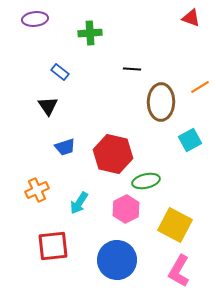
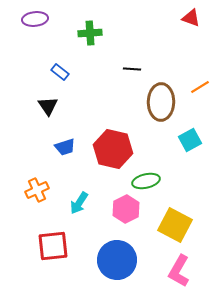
red hexagon: moved 5 px up
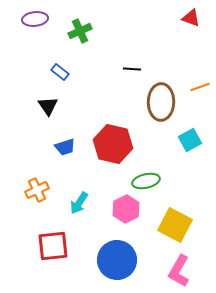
green cross: moved 10 px left, 2 px up; rotated 20 degrees counterclockwise
orange line: rotated 12 degrees clockwise
red hexagon: moved 5 px up
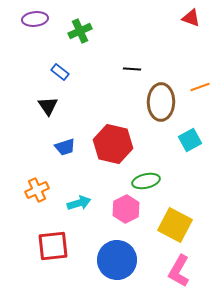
cyan arrow: rotated 140 degrees counterclockwise
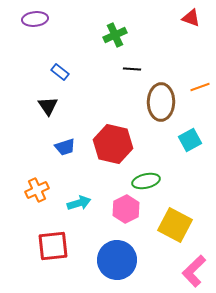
green cross: moved 35 px right, 4 px down
pink L-shape: moved 15 px right; rotated 16 degrees clockwise
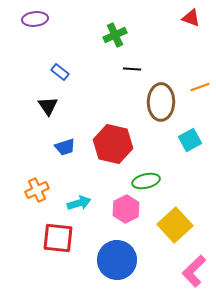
yellow square: rotated 20 degrees clockwise
red square: moved 5 px right, 8 px up; rotated 12 degrees clockwise
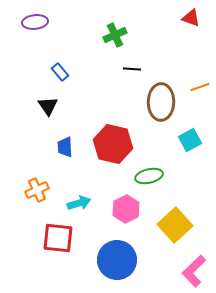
purple ellipse: moved 3 px down
blue rectangle: rotated 12 degrees clockwise
blue trapezoid: rotated 105 degrees clockwise
green ellipse: moved 3 px right, 5 px up
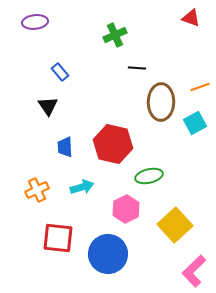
black line: moved 5 px right, 1 px up
cyan square: moved 5 px right, 17 px up
cyan arrow: moved 3 px right, 16 px up
blue circle: moved 9 px left, 6 px up
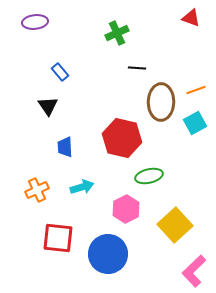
green cross: moved 2 px right, 2 px up
orange line: moved 4 px left, 3 px down
red hexagon: moved 9 px right, 6 px up
